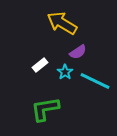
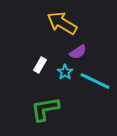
white rectangle: rotated 21 degrees counterclockwise
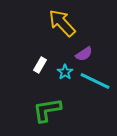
yellow arrow: rotated 16 degrees clockwise
purple semicircle: moved 6 px right, 2 px down
green L-shape: moved 2 px right, 1 px down
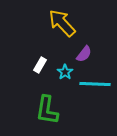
purple semicircle: rotated 18 degrees counterclockwise
cyan line: moved 3 px down; rotated 24 degrees counterclockwise
green L-shape: rotated 72 degrees counterclockwise
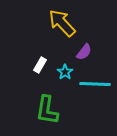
purple semicircle: moved 2 px up
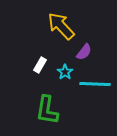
yellow arrow: moved 1 px left, 3 px down
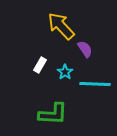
purple semicircle: moved 1 px right, 3 px up; rotated 72 degrees counterclockwise
green L-shape: moved 6 px right, 4 px down; rotated 96 degrees counterclockwise
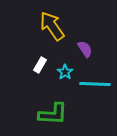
yellow arrow: moved 9 px left; rotated 8 degrees clockwise
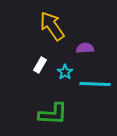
purple semicircle: moved 1 px up; rotated 60 degrees counterclockwise
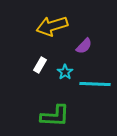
yellow arrow: rotated 72 degrees counterclockwise
purple semicircle: moved 1 px left, 2 px up; rotated 138 degrees clockwise
green L-shape: moved 2 px right, 2 px down
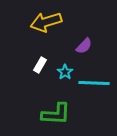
yellow arrow: moved 6 px left, 4 px up
cyan line: moved 1 px left, 1 px up
green L-shape: moved 1 px right, 2 px up
